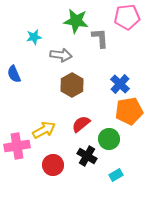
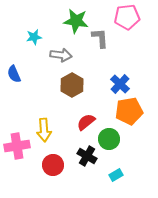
red semicircle: moved 5 px right, 2 px up
yellow arrow: rotated 115 degrees clockwise
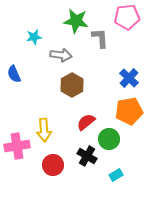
blue cross: moved 9 px right, 6 px up
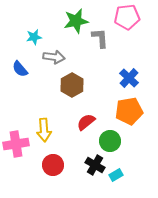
green star: rotated 20 degrees counterclockwise
gray arrow: moved 7 px left, 2 px down
blue semicircle: moved 6 px right, 5 px up; rotated 18 degrees counterclockwise
green circle: moved 1 px right, 2 px down
pink cross: moved 1 px left, 2 px up
black cross: moved 8 px right, 9 px down
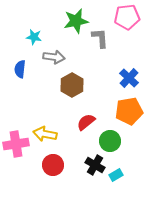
cyan star: rotated 21 degrees clockwise
blue semicircle: rotated 48 degrees clockwise
yellow arrow: moved 1 px right, 4 px down; rotated 105 degrees clockwise
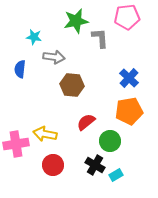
brown hexagon: rotated 25 degrees counterclockwise
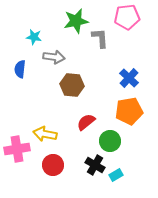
pink cross: moved 1 px right, 5 px down
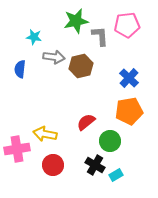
pink pentagon: moved 8 px down
gray L-shape: moved 2 px up
brown hexagon: moved 9 px right, 19 px up; rotated 20 degrees counterclockwise
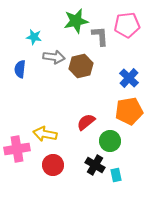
cyan rectangle: rotated 72 degrees counterclockwise
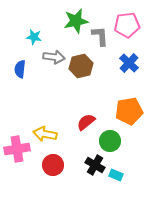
blue cross: moved 15 px up
cyan rectangle: rotated 56 degrees counterclockwise
